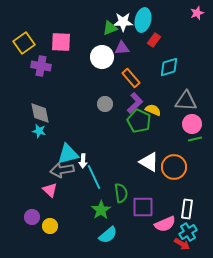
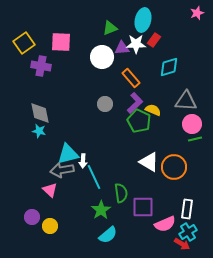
white star: moved 13 px right, 22 px down
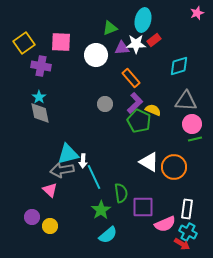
red rectangle: rotated 16 degrees clockwise
white circle: moved 6 px left, 2 px up
cyan diamond: moved 10 px right, 1 px up
cyan star: moved 34 px up; rotated 24 degrees clockwise
cyan cross: rotated 30 degrees counterclockwise
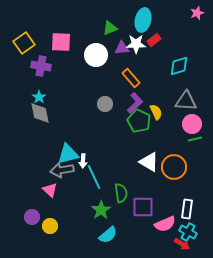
yellow semicircle: moved 3 px right, 2 px down; rotated 42 degrees clockwise
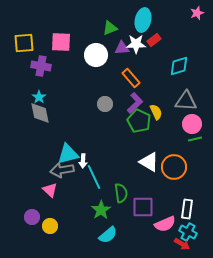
yellow square: rotated 30 degrees clockwise
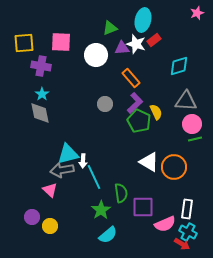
white star: rotated 18 degrees clockwise
cyan star: moved 3 px right, 3 px up
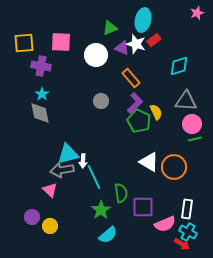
purple triangle: rotated 28 degrees clockwise
gray circle: moved 4 px left, 3 px up
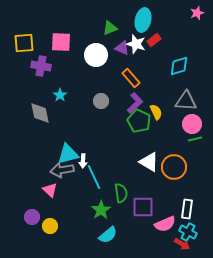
cyan star: moved 18 px right, 1 px down
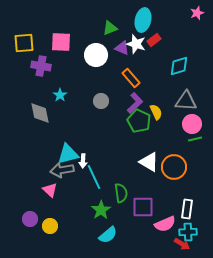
purple circle: moved 2 px left, 2 px down
cyan cross: rotated 30 degrees counterclockwise
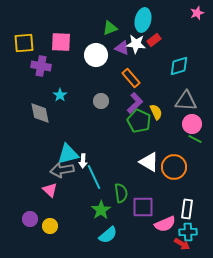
white star: rotated 12 degrees counterclockwise
green line: rotated 40 degrees clockwise
